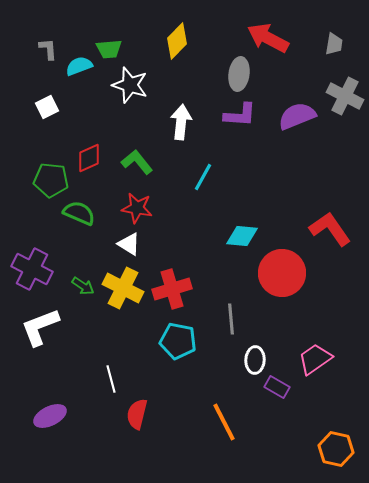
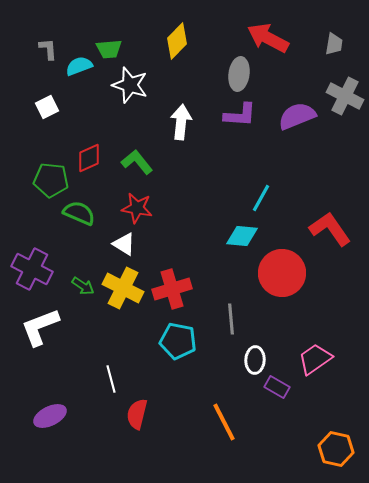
cyan line: moved 58 px right, 21 px down
white triangle: moved 5 px left
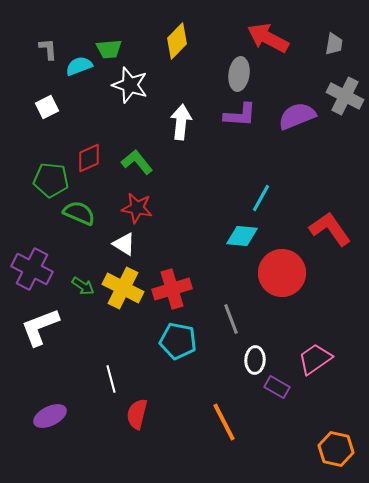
gray line: rotated 16 degrees counterclockwise
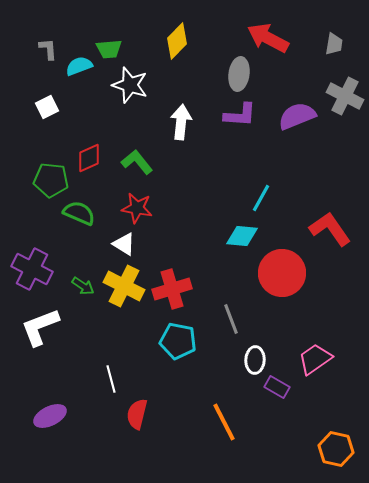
yellow cross: moved 1 px right, 2 px up
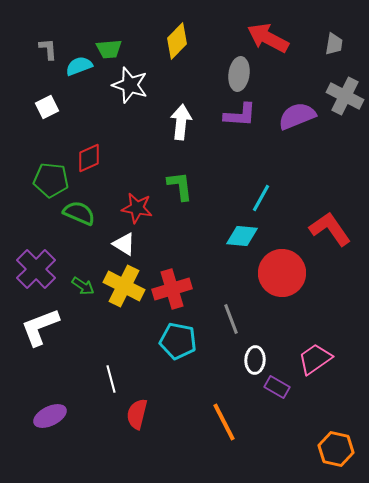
green L-shape: moved 43 px right, 24 px down; rotated 32 degrees clockwise
purple cross: moved 4 px right; rotated 18 degrees clockwise
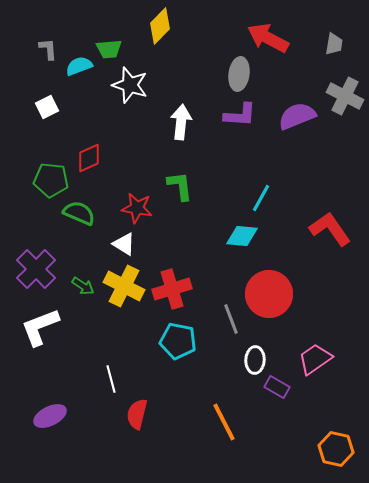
yellow diamond: moved 17 px left, 15 px up
red circle: moved 13 px left, 21 px down
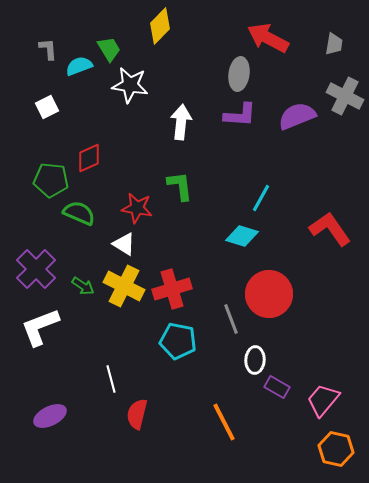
green trapezoid: rotated 116 degrees counterclockwise
white star: rotated 9 degrees counterclockwise
cyan diamond: rotated 12 degrees clockwise
pink trapezoid: moved 8 px right, 41 px down; rotated 15 degrees counterclockwise
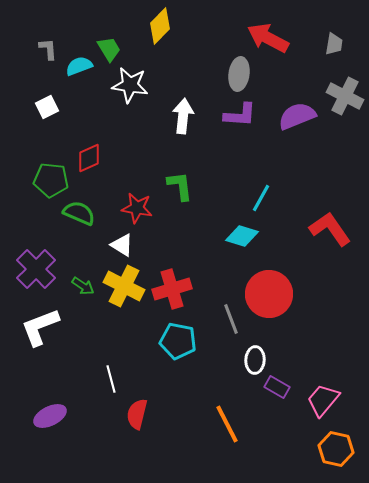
white arrow: moved 2 px right, 6 px up
white triangle: moved 2 px left, 1 px down
orange line: moved 3 px right, 2 px down
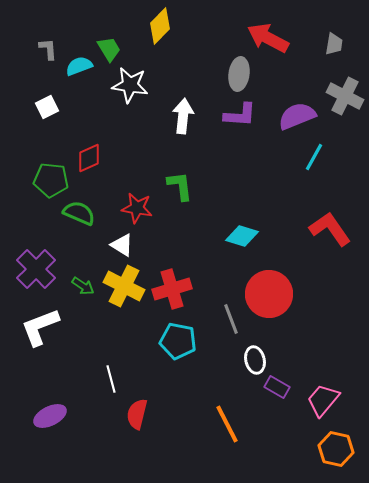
cyan line: moved 53 px right, 41 px up
white ellipse: rotated 16 degrees counterclockwise
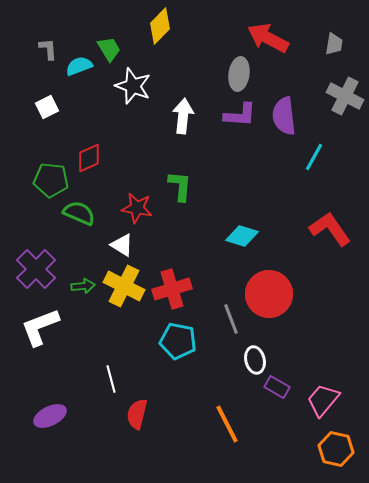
white star: moved 3 px right, 1 px down; rotated 12 degrees clockwise
purple semicircle: moved 13 px left; rotated 75 degrees counterclockwise
green L-shape: rotated 12 degrees clockwise
green arrow: rotated 40 degrees counterclockwise
